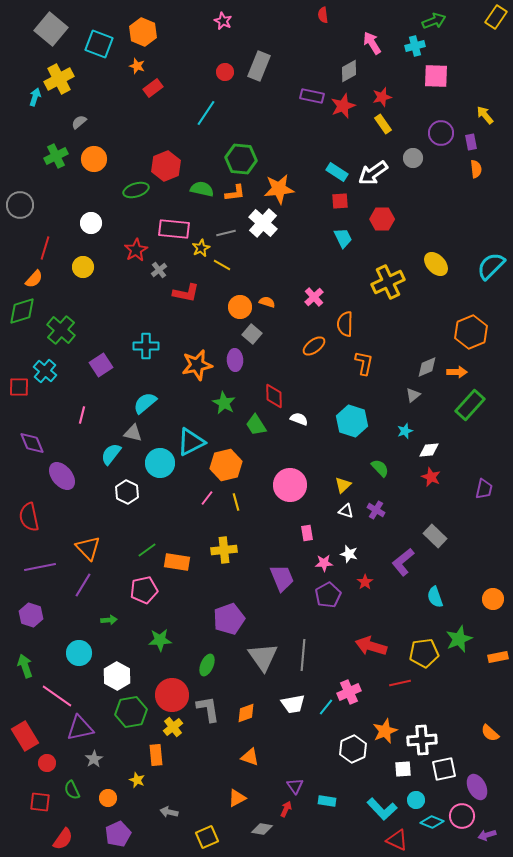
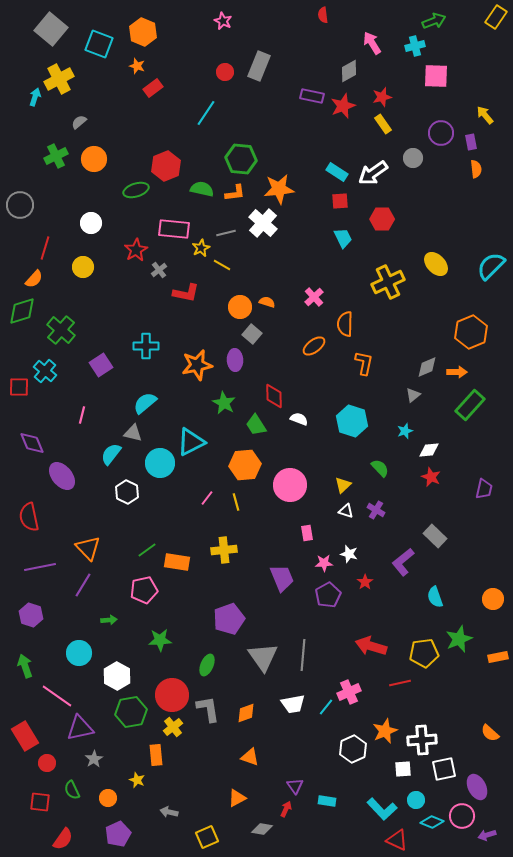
orange hexagon at (226, 465): moved 19 px right; rotated 8 degrees clockwise
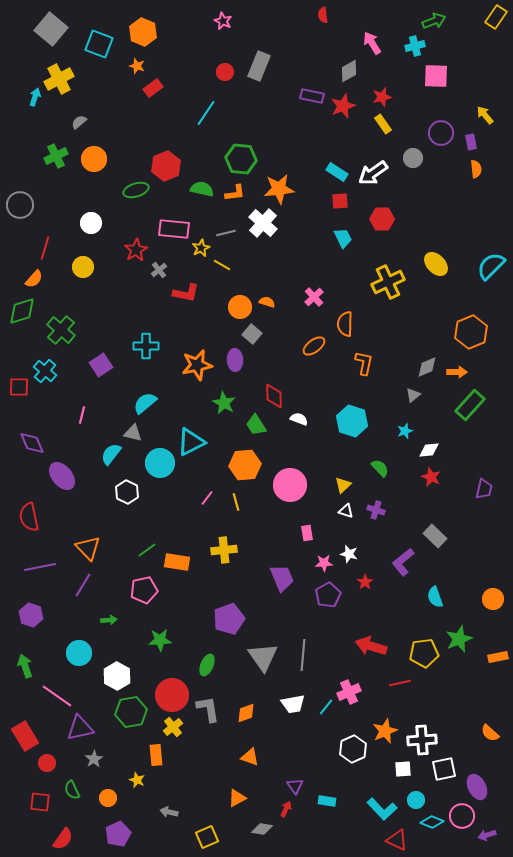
purple cross at (376, 510): rotated 12 degrees counterclockwise
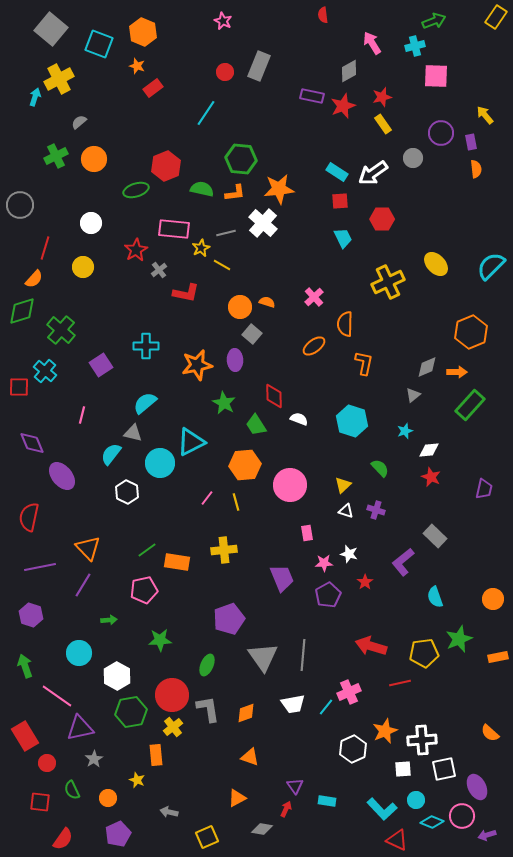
red semicircle at (29, 517): rotated 24 degrees clockwise
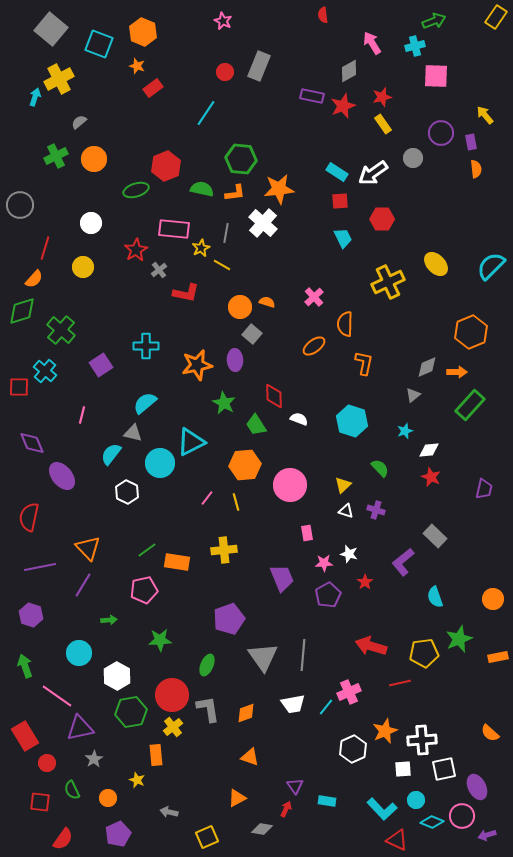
gray line at (226, 233): rotated 66 degrees counterclockwise
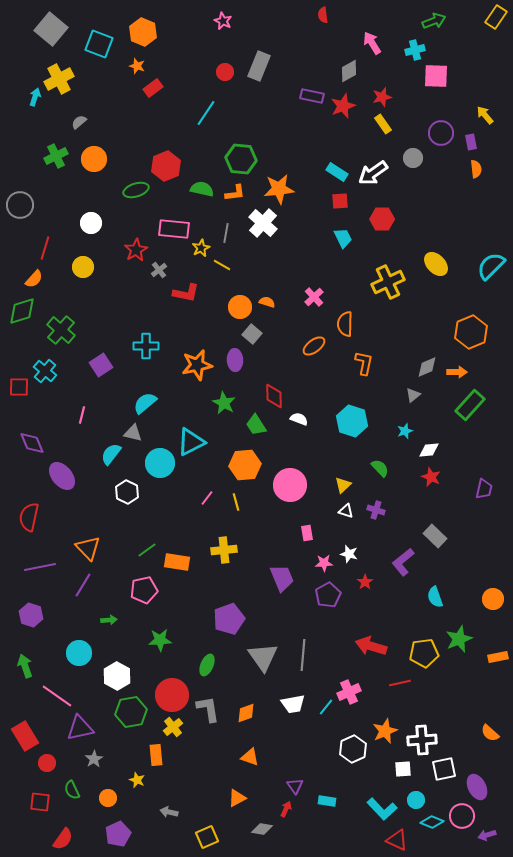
cyan cross at (415, 46): moved 4 px down
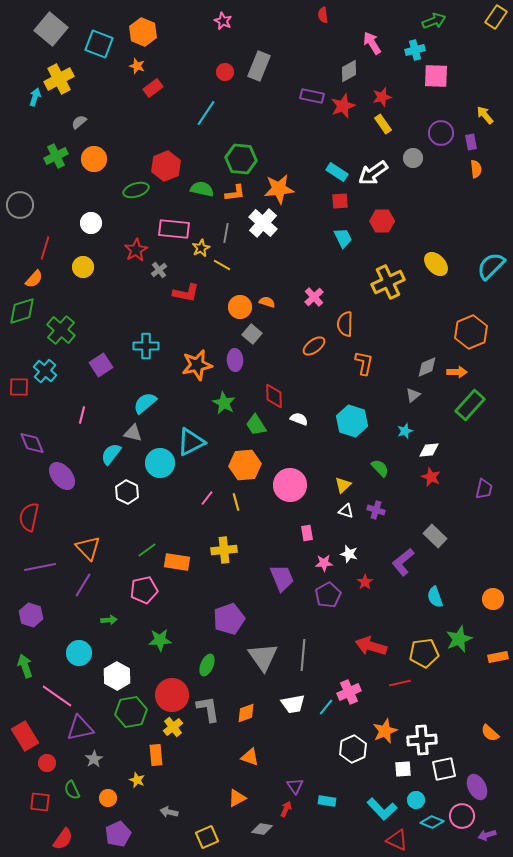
red hexagon at (382, 219): moved 2 px down
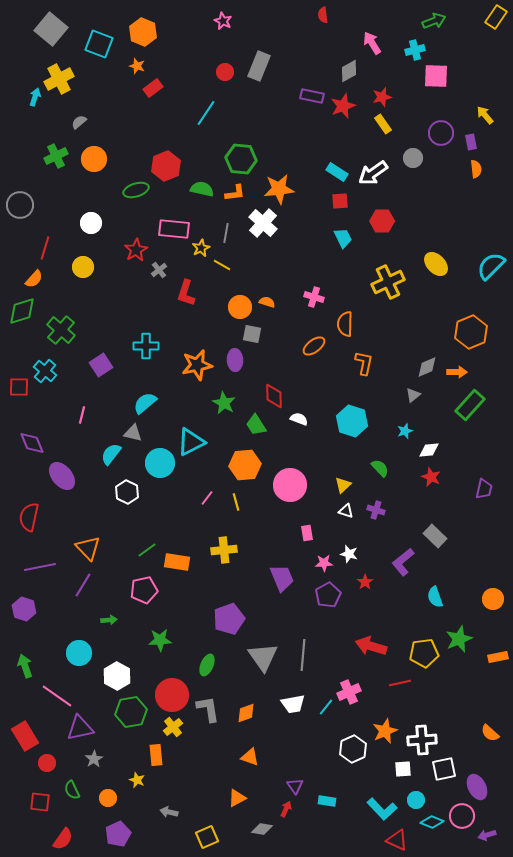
red L-shape at (186, 293): rotated 96 degrees clockwise
pink cross at (314, 297): rotated 30 degrees counterclockwise
gray square at (252, 334): rotated 30 degrees counterclockwise
purple hexagon at (31, 615): moved 7 px left, 6 px up
